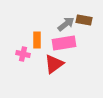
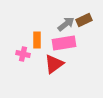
brown rectangle: rotated 35 degrees counterclockwise
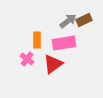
gray arrow: moved 2 px right, 3 px up
pink cross: moved 4 px right, 5 px down; rotated 24 degrees clockwise
red triangle: moved 1 px left
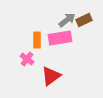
gray arrow: moved 1 px left, 1 px up
pink rectangle: moved 4 px left, 5 px up
red triangle: moved 2 px left, 12 px down
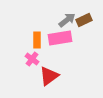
pink cross: moved 5 px right
red triangle: moved 2 px left
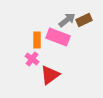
pink rectangle: moved 2 px left, 1 px up; rotated 30 degrees clockwise
red triangle: moved 1 px right, 1 px up
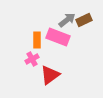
pink cross: rotated 24 degrees clockwise
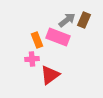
brown rectangle: rotated 42 degrees counterclockwise
orange rectangle: rotated 21 degrees counterclockwise
pink cross: rotated 24 degrees clockwise
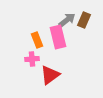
pink rectangle: rotated 55 degrees clockwise
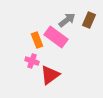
brown rectangle: moved 5 px right
pink rectangle: moved 2 px left; rotated 40 degrees counterclockwise
pink cross: moved 2 px down; rotated 24 degrees clockwise
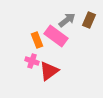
pink rectangle: moved 1 px up
red triangle: moved 1 px left, 4 px up
